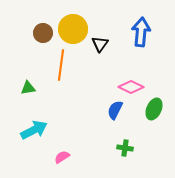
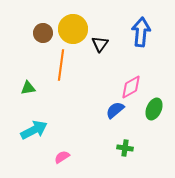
pink diamond: rotated 55 degrees counterclockwise
blue semicircle: rotated 24 degrees clockwise
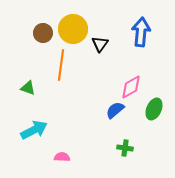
green triangle: rotated 28 degrees clockwise
pink semicircle: rotated 35 degrees clockwise
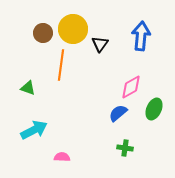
blue arrow: moved 4 px down
blue semicircle: moved 3 px right, 3 px down
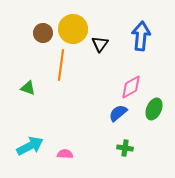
cyan arrow: moved 4 px left, 16 px down
pink semicircle: moved 3 px right, 3 px up
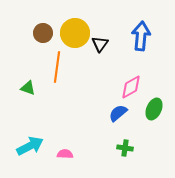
yellow circle: moved 2 px right, 4 px down
orange line: moved 4 px left, 2 px down
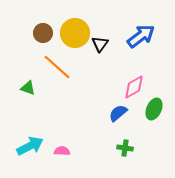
blue arrow: rotated 48 degrees clockwise
orange line: rotated 56 degrees counterclockwise
pink diamond: moved 3 px right
pink semicircle: moved 3 px left, 3 px up
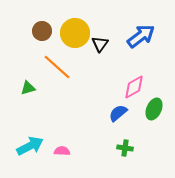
brown circle: moved 1 px left, 2 px up
green triangle: rotated 35 degrees counterclockwise
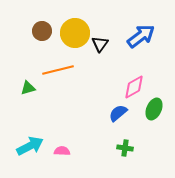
orange line: moved 1 px right, 3 px down; rotated 56 degrees counterclockwise
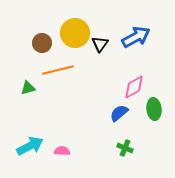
brown circle: moved 12 px down
blue arrow: moved 5 px left, 1 px down; rotated 8 degrees clockwise
green ellipse: rotated 30 degrees counterclockwise
blue semicircle: moved 1 px right
green cross: rotated 14 degrees clockwise
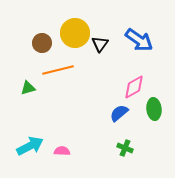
blue arrow: moved 3 px right, 3 px down; rotated 64 degrees clockwise
